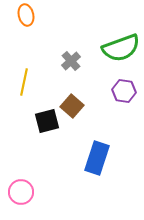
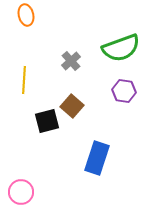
yellow line: moved 2 px up; rotated 8 degrees counterclockwise
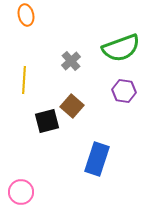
blue rectangle: moved 1 px down
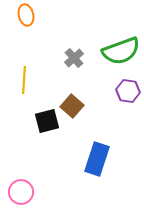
green semicircle: moved 3 px down
gray cross: moved 3 px right, 3 px up
purple hexagon: moved 4 px right
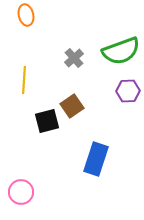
purple hexagon: rotated 10 degrees counterclockwise
brown square: rotated 15 degrees clockwise
blue rectangle: moved 1 px left
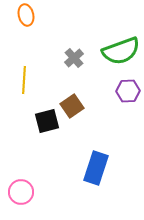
blue rectangle: moved 9 px down
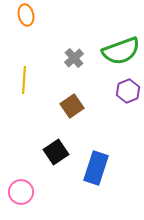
purple hexagon: rotated 20 degrees counterclockwise
black square: moved 9 px right, 31 px down; rotated 20 degrees counterclockwise
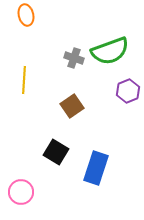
green semicircle: moved 11 px left
gray cross: rotated 30 degrees counterclockwise
black square: rotated 25 degrees counterclockwise
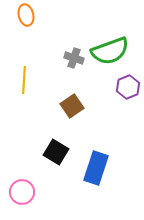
purple hexagon: moved 4 px up
pink circle: moved 1 px right
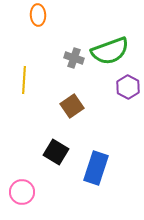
orange ellipse: moved 12 px right; rotated 10 degrees clockwise
purple hexagon: rotated 10 degrees counterclockwise
